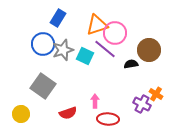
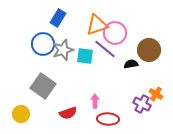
cyan square: rotated 18 degrees counterclockwise
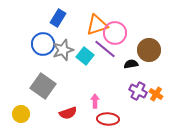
cyan square: rotated 30 degrees clockwise
purple cross: moved 4 px left, 13 px up
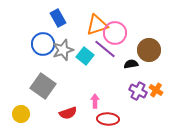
blue rectangle: rotated 60 degrees counterclockwise
orange cross: moved 4 px up
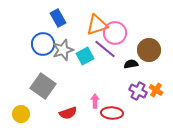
cyan square: rotated 24 degrees clockwise
red ellipse: moved 4 px right, 6 px up
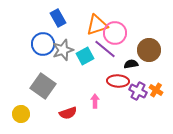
red ellipse: moved 6 px right, 32 px up
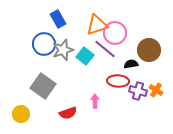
blue rectangle: moved 1 px down
blue circle: moved 1 px right
cyan square: rotated 24 degrees counterclockwise
purple cross: rotated 12 degrees counterclockwise
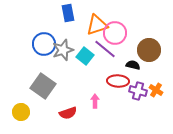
blue rectangle: moved 10 px right, 6 px up; rotated 18 degrees clockwise
black semicircle: moved 2 px right, 1 px down; rotated 24 degrees clockwise
yellow circle: moved 2 px up
